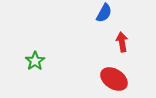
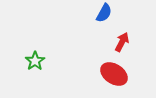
red arrow: rotated 36 degrees clockwise
red ellipse: moved 5 px up
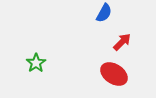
red arrow: rotated 18 degrees clockwise
green star: moved 1 px right, 2 px down
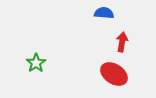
blue semicircle: rotated 114 degrees counterclockwise
red arrow: rotated 36 degrees counterclockwise
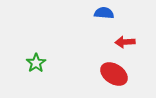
red arrow: moved 3 px right; rotated 102 degrees counterclockwise
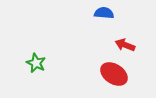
red arrow: moved 3 px down; rotated 24 degrees clockwise
green star: rotated 12 degrees counterclockwise
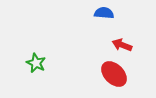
red arrow: moved 3 px left
red ellipse: rotated 12 degrees clockwise
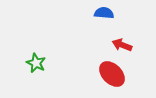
red ellipse: moved 2 px left
